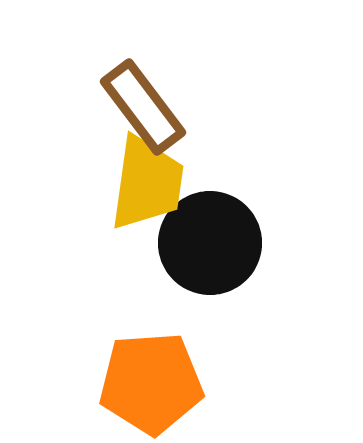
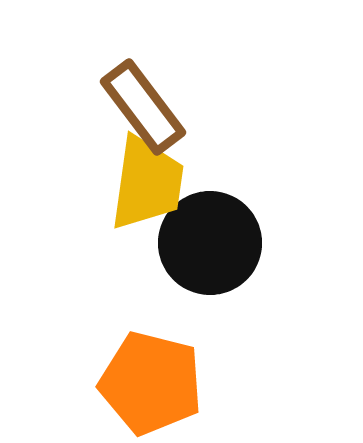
orange pentagon: rotated 18 degrees clockwise
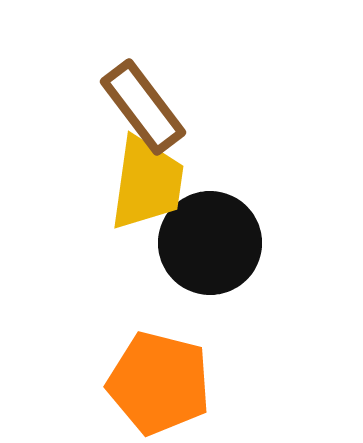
orange pentagon: moved 8 px right
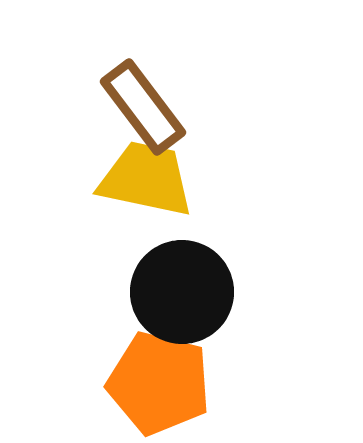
yellow trapezoid: moved 1 px left, 4 px up; rotated 86 degrees counterclockwise
black circle: moved 28 px left, 49 px down
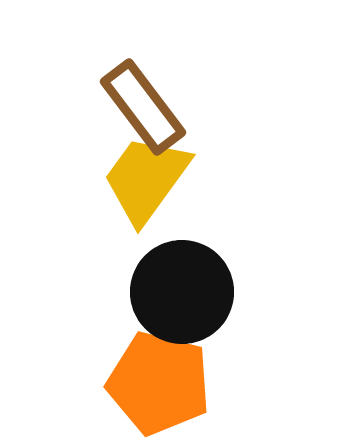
yellow trapezoid: rotated 66 degrees counterclockwise
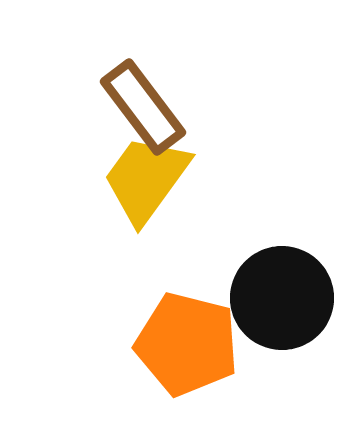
black circle: moved 100 px right, 6 px down
orange pentagon: moved 28 px right, 39 px up
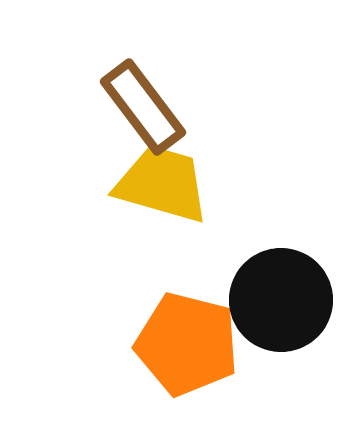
yellow trapezoid: moved 16 px right, 5 px down; rotated 70 degrees clockwise
black circle: moved 1 px left, 2 px down
